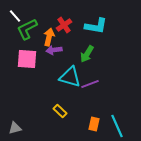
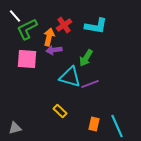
green arrow: moved 1 px left, 4 px down
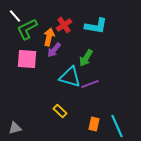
purple arrow: rotated 42 degrees counterclockwise
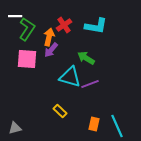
white line: rotated 48 degrees counterclockwise
green L-shape: rotated 150 degrees clockwise
purple arrow: moved 3 px left
green arrow: rotated 90 degrees clockwise
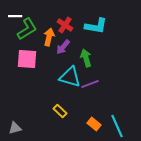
red cross: moved 1 px right; rotated 21 degrees counterclockwise
green L-shape: rotated 25 degrees clockwise
purple arrow: moved 12 px right, 3 px up
green arrow: rotated 42 degrees clockwise
orange rectangle: rotated 64 degrees counterclockwise
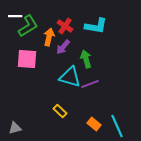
red cross: moved 1 px down
green L-shape: moved 1 px right, 3 px up
green arrow: moved 1 px down
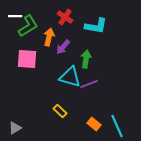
red cross: moved 9 px up
green arrow: rotated 24 degrees clockwise
purple line: moved 1 px left
gray triangle: rotated 16 degrees counterclockwise
